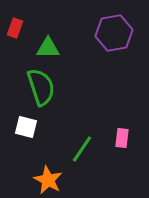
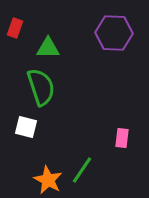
purple hexagon: rotated 12 degrees clockwise
green line: moved 21 px down
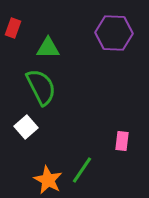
red rectangle: moved 2 px left
green semicircle: rotated 9 degrees counterclockwise
white square: rotated 35 degrees clockwise
pink rectangle: moved 3 px down
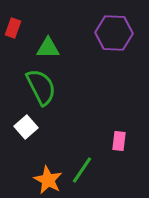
pink rectangle: moved 3 px left
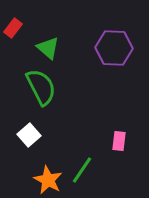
red rectangle: rotated 18 degrees clockwise
purple hexagon: moved 15 px down
green triangle: rotated 40 degrees clockwise
white square: moved 3 px right, 8 px down
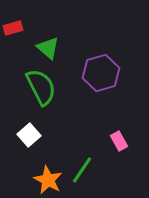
red rectangle: rotated 36 degrees clockwise
purple hexagon: moved 13 px left, 25 px down; rotated 18 degrees counterclockwise
pink rectangle: rotated 36 degrees counterclockwise
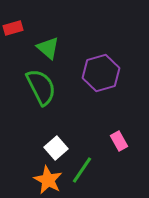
white square: moved 27 px right, 13 px down
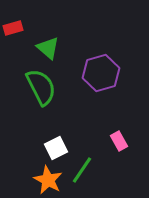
white square: rotated 15 degrees clockwise
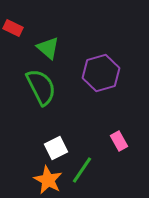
red rectangle: rotated 42 degrees clockwise
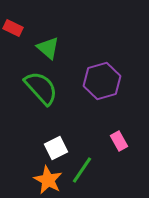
purple hexagon: moved 1 px right, 8 px down
green semicircle: moved 1 px down; rotated 15 degrees counterclockwise
